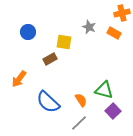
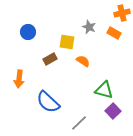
yellow square: moved 3 px right
orange arrow: rotated 30 degrees counterclockwise
orange semicircle: moved 2 px right, 39 px up; rotated 24 degrees counterclockwise
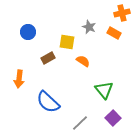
brown rectangle: moved 2 px left, 1 px up
green triangle: rotated 36 degrees clockwise
purple square: moved 7 px down
gray line: moved 1 px right
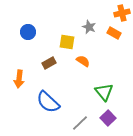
brown rectangle: moved 1 px right, 5 px down
green triangle: moved 2 px down
purple square: moved 5 px left
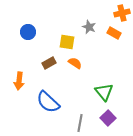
orange semicircle: moved 8 px left, 2 px down
orange arrow: moved 2 px down
gray line: rotated 36 degrees counterclockwise
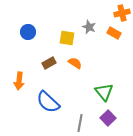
yellow square: moved 4 px up
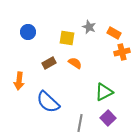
orange cross: moved 39 px down
green triangle: rotated 42 degrees clockwise
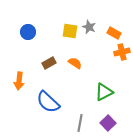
yellow square: moved 3 px right, 7 px up
purple square: moved 5 px down
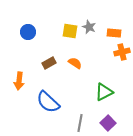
orange rectangle: rotated 24 degrees counterclockwise
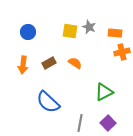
orange rectangle: moved 1 px right
orange arrow: moved 4 px right, 16 px up
